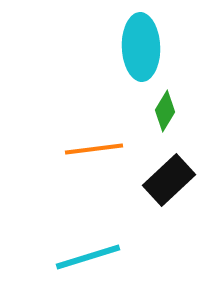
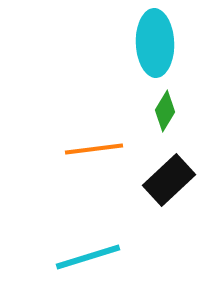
cyan ellipse: moved 14 px right, 4 px up
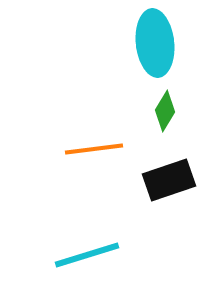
cyan ellipse: rotated 4 degrees counterclockwise
black rectangle: rotated 24 degrees clockwise
cyan line: moved 1 px left, 2 px up
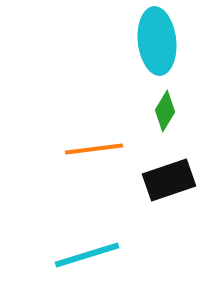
cyan ellipse: moved 2 px right, 2 px up
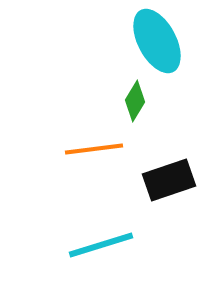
cyan ellipse: rotated 22 degrees counterclockwise
green diamond: moved 30 px left, 10 px up
cyan line: moved 14 px right, 10 px up
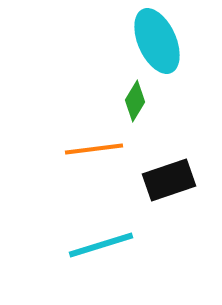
cyan ellipse: rotated 4 degrees clockwise
